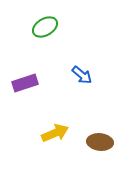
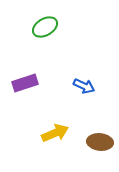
blue arrow: moved 2 px right, 11 px down; rotated 15 degrees counterclockwise
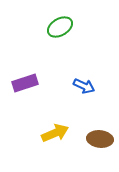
green ellipse: moved 15 px right
brown ellipse: moved 3 px up
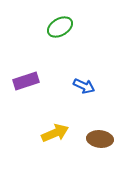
purple rectangle: moved 1 px right, 2 px up
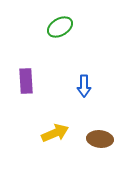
purple rectangle: rotated 75 degrees counterclockwise
blue arrow: rotated 65 degrees clockwise
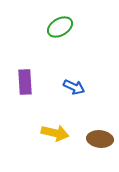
purple rectangle: moved 1 px left, 1 px down
blue arrow: moved 10 px left, 1 px down; rotated 65 degrees counterclockwise
yellow arrow: rotated 36 degrees clockwise
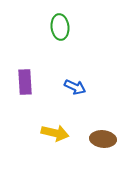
green ellipse: rotated 65 degrees counterclockwise
blue arrow: moved 1 px right
brown ellipse: moved 3 px right
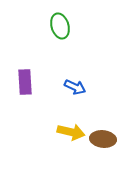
green ellipse: moved 1 px up; rotated 10 degrees counterclockwise
yellow arrow: moved 16 px right, 1 px up
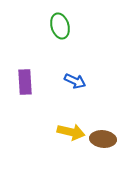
blue arrow: moved 6 px up
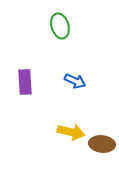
brown ellipse: moved 1 px left, 5 px down
